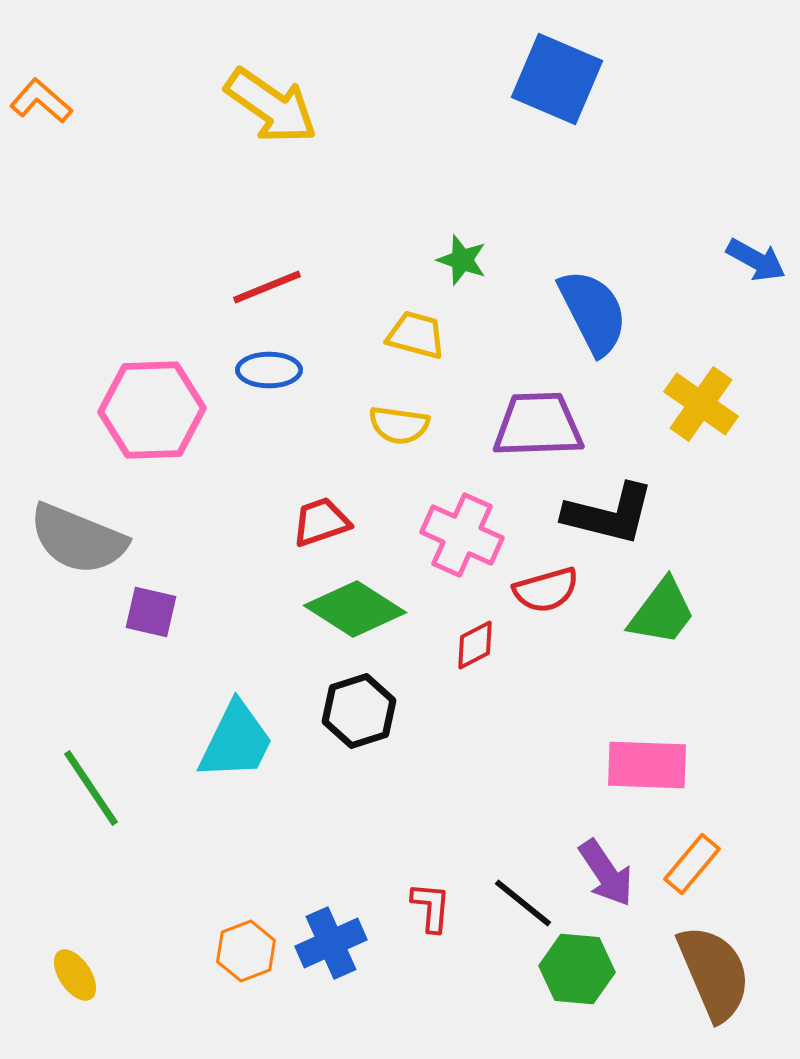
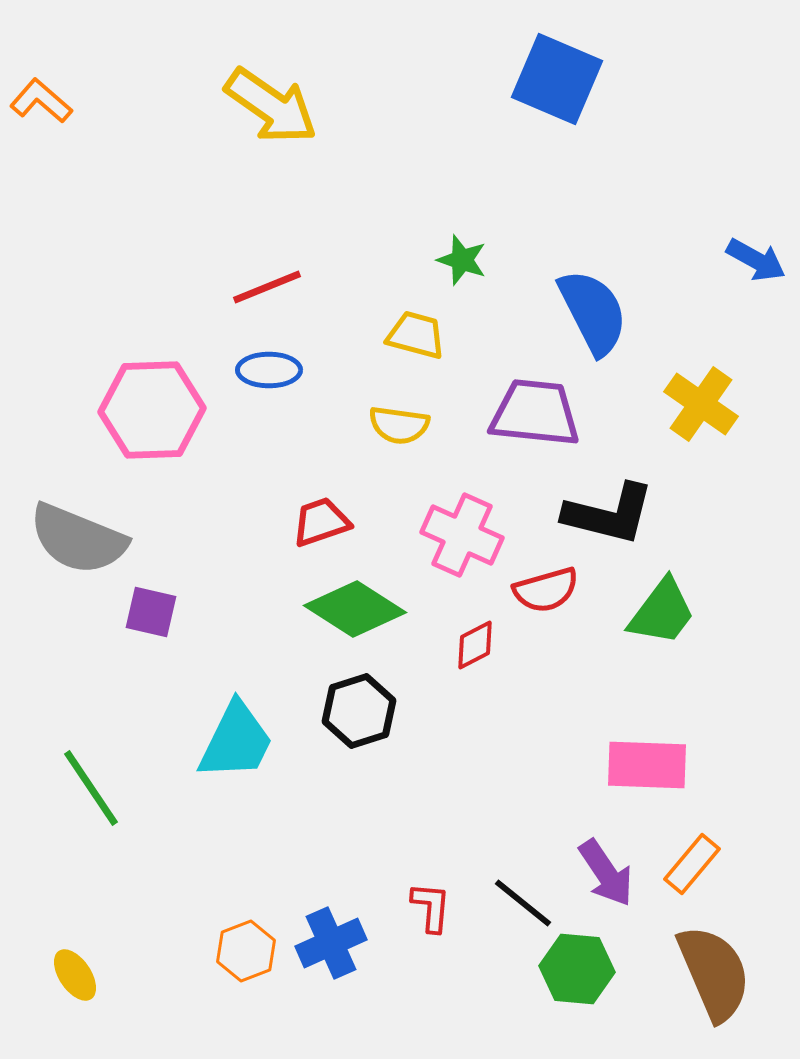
purple trapezoid: moved 3 px left, 12 px up; rotated 8 degrees clockwise
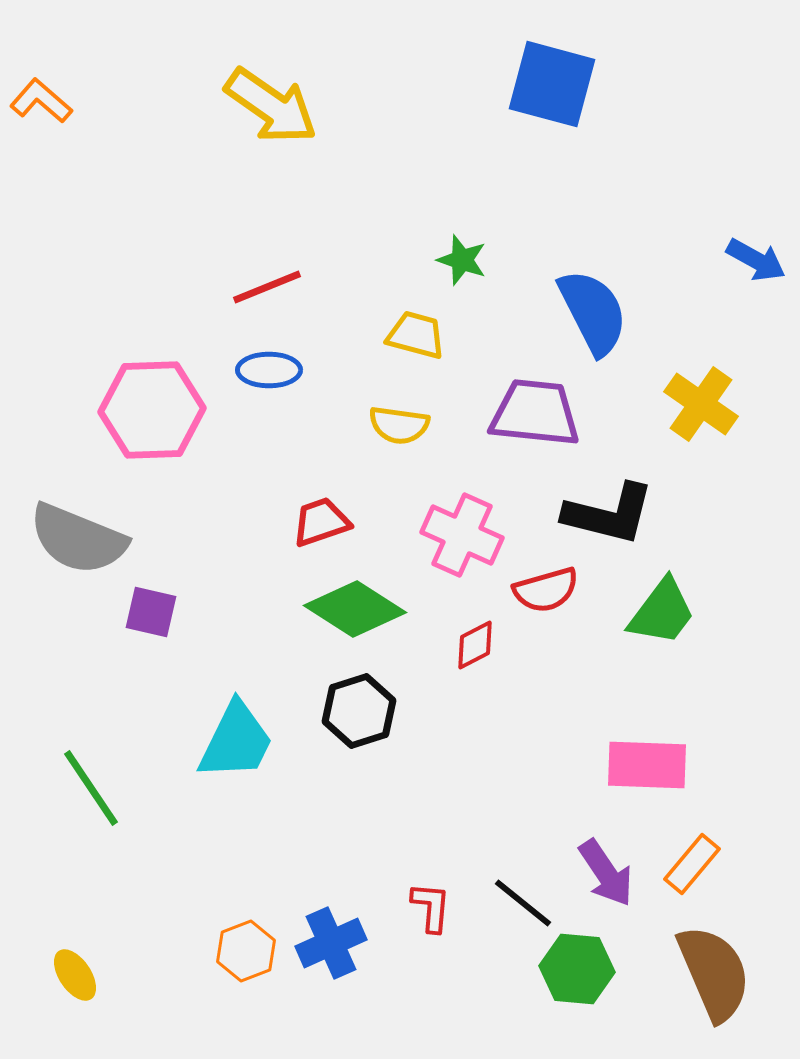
blue square: moved 5 px left, 5 px down; rotated 8 degrees counterclockwise
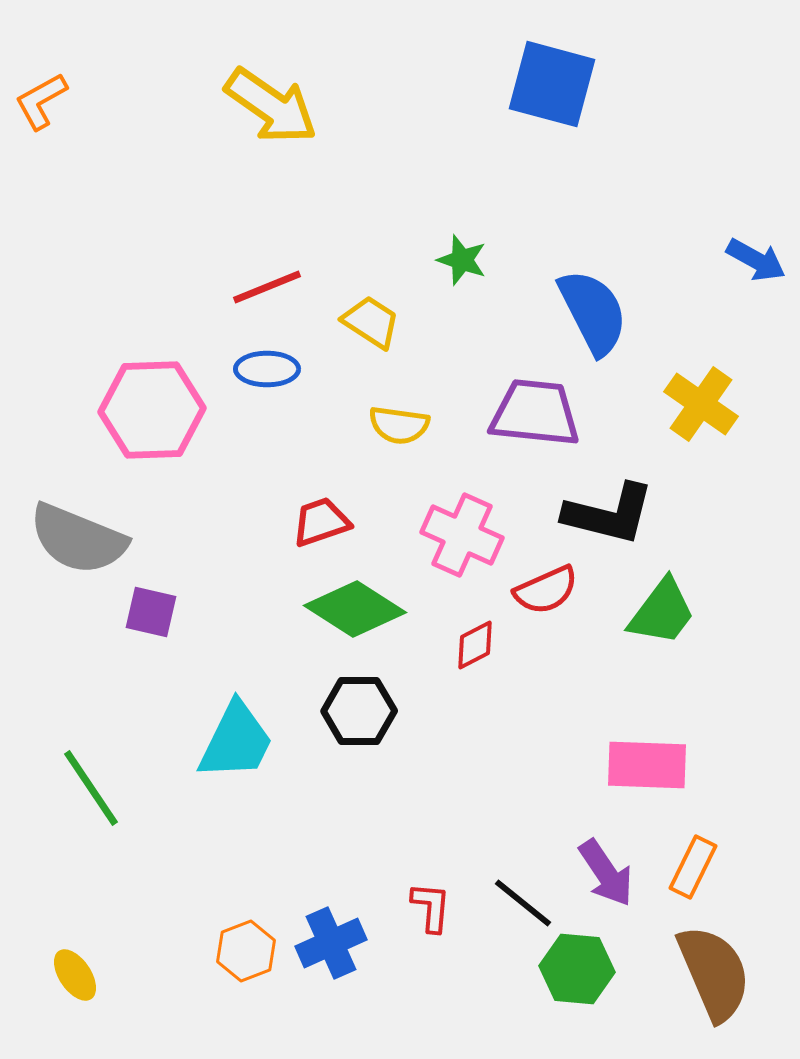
orange L-shape: rotated 70 degrees counterclockwise
yellow trapezoid: moved 45 px left, 13 px up; rotated 18 degrees clockwise
blue ellipse: moved 2 px left, 1 px up
red semicircle: rotated 8 degrees counterclockwise
black hexagon: rotated 18 degrees clockwise
orange rectangle: moved 1 px right, 3 px down; rotated 14 degrees counterclockwise
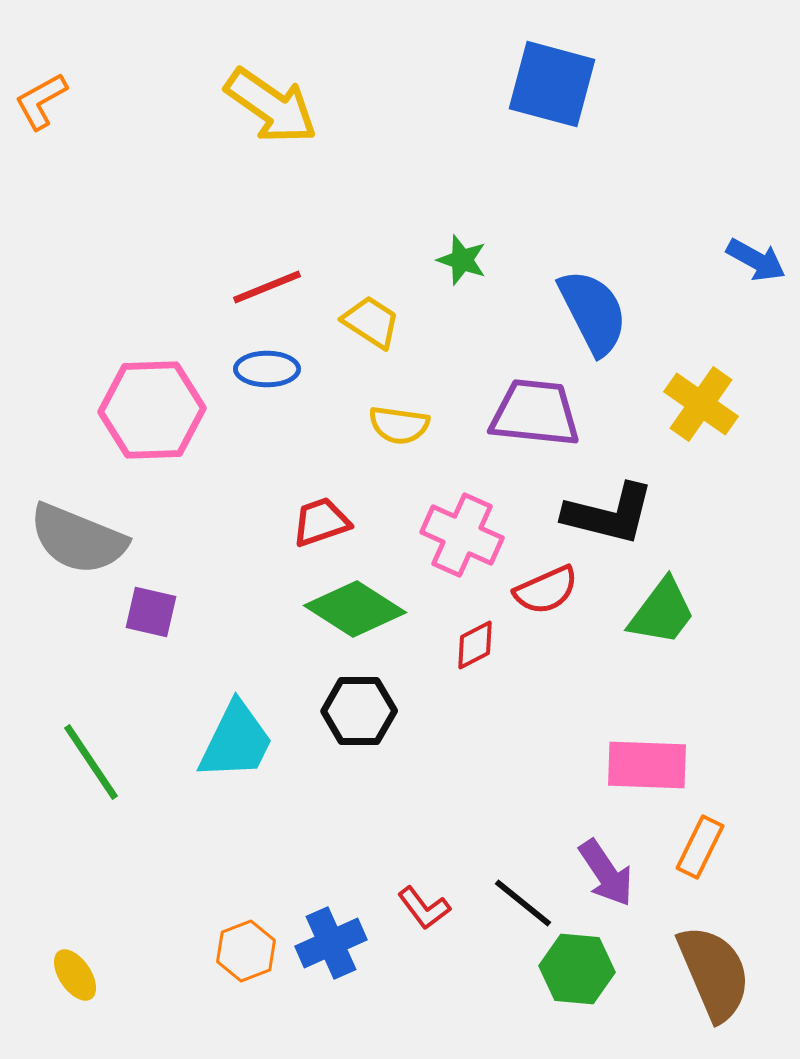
green line: moved 26 px up
orange rectangle: moved 7 px right, 20 px up
red L-shape: moved 7 px left, 1 px down; rotated 138 degrees clockwise
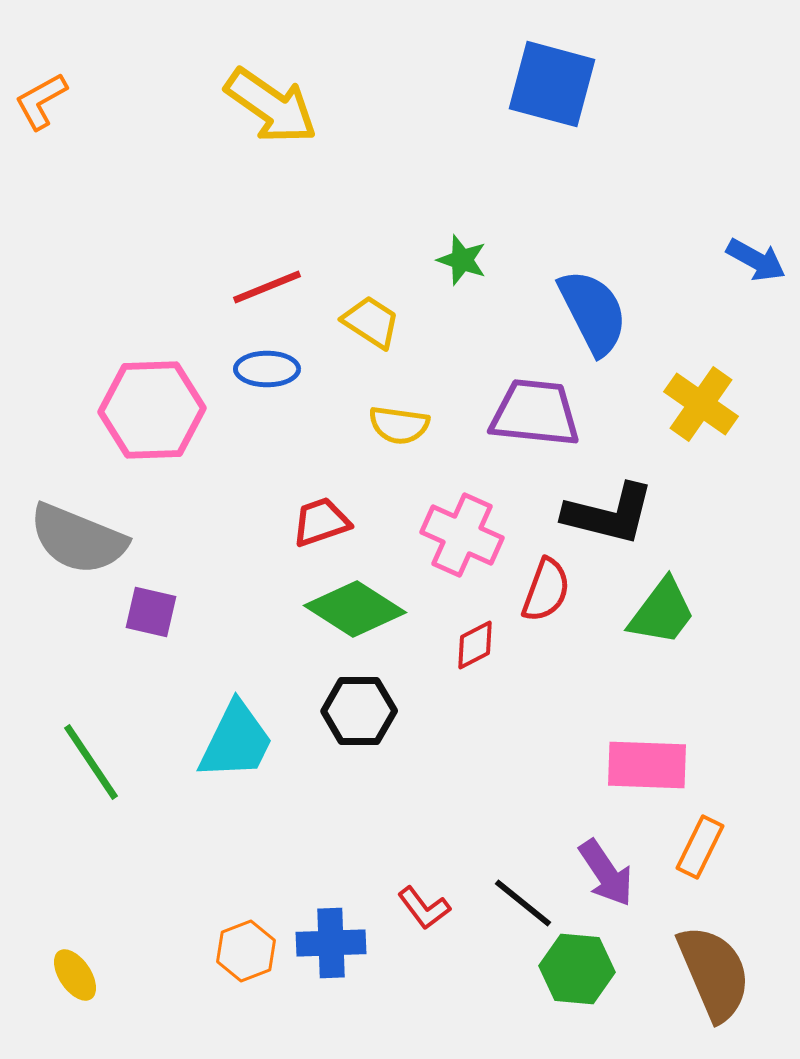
red semicircle: rotated 46 degrees counterclockwise
blue cross: rotated 22 degrees clockwise
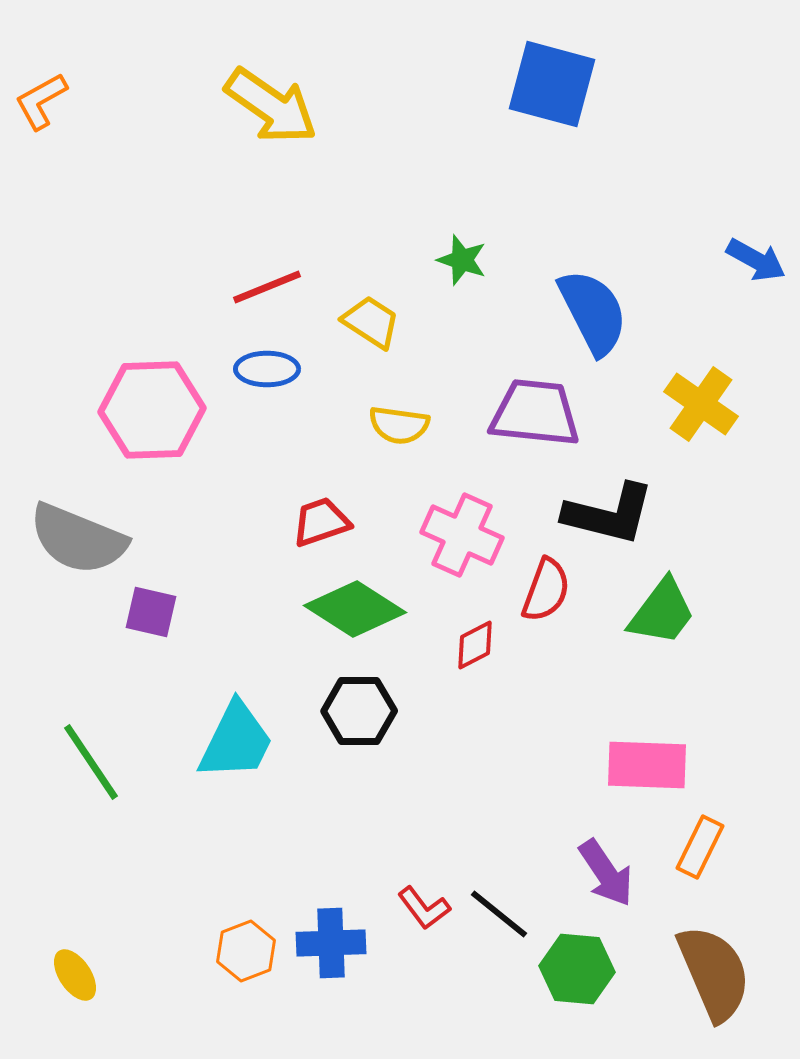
black line: moved 24 px left, 11 px down
